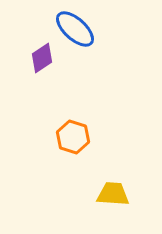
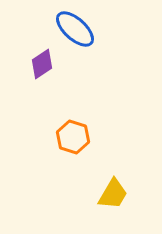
purple diamond: moved 6 px down
yellow trapezoid: rotated 116 degrees clockwise
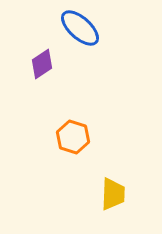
blue ellipse: moved 5 px right, 1 px up
yellow trapezoid: rotated 28 degrees counterclockwise
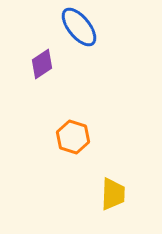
blue ellipse: moved 1 px left, 1 px up; rotated 9 degrees clockwise
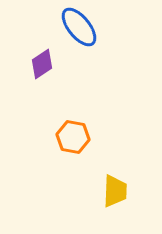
orange hexagon: rotated 8 degrees counterclockwise
yellow trapezoid: moved 2 px right, 3 px up
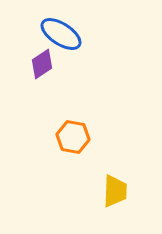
blue ellipse: moved 18 px left, 7 px down; rotated 18 degrees counterclockwise
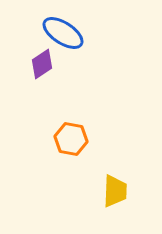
blue ellipse: moved 2 px right, 1 px up
orange hexagon: moved 2 px left, 2 px down
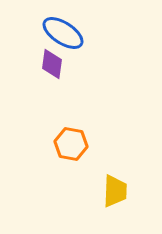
purple diamond: moved 10 px right; rotated 48 degrees counterclockwise
orange hexagon: moved 5 px down
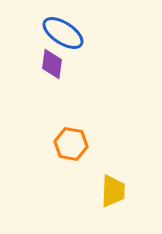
yellow trapezoid: moved 2 px left
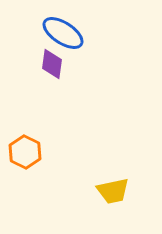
orange hexagon: moved 46 px left, 8 px down; rotated 16 degrees clockwise
yellow trapezoid: rotated 76 degrees clockwise
